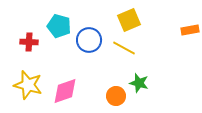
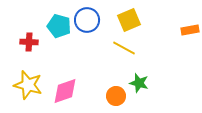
blue circle: moved 2 px left, 20 px up
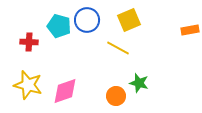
yellow line: moved 6 px left
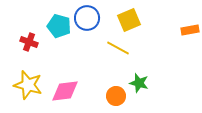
blue circle: moved 2 px up
red cross: rotated 18 degrees clockwise
pink diamond: rotated 12 degrees clockwise
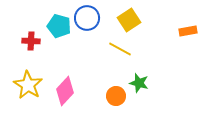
yellow square: rotated 10 degrees counterclockwise
orange rectangle: moved 2 px left, 1 px down
red cross: moved 2 px right, 1 px up; rotated 18 degrees counterclockwise
yellow line: moved 2 px right, 1 px down
yellow star: rotated 16 degrees clockwise
pink diamond: rotated 40 degrees counterclockwise
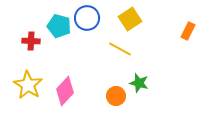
yellow square: moved 1 px right, 1 px up
orange rectangle: rotated 54 degrees counterclockwise
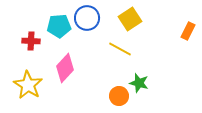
cyan pentagon: rotated 20 degrees counterclockwise
pink diamond: moved 23 px up
orange circle: moved 3 px right
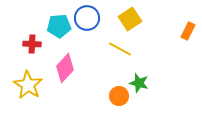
red cross: moved 1 px right, 3 px down
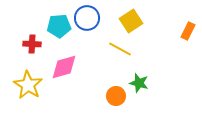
yellow square: moved 1 px right, 2 px down
pink diamond: moved 1 px left, 1 px up; rotated 32 degrees clockwise
orange circle: moved 3 px left
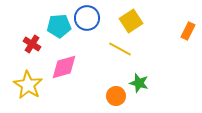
red cross: rotated 30 degrees clockwise
